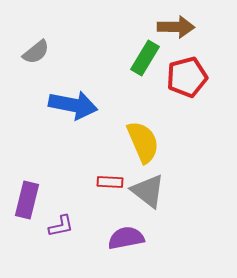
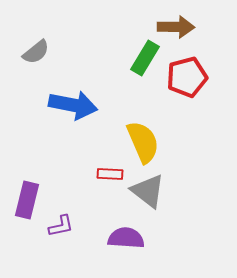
red rectangle: moved 8 px up
purple semicircle: rotated 15 degrees clockwise
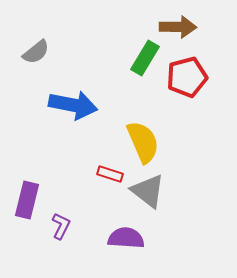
brown arrow: moved 2 px right
red rectangle: rotated 15 degrees clockwise
purple L-shape: rotated 52 degrees counterclockwise
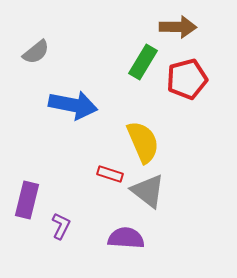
green rectangle: moved 2 px left, 4 px down
red pentagon: moved 2 px down
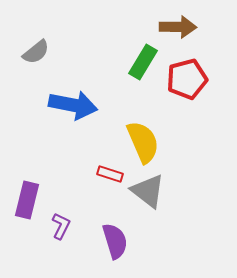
purple semicircle: moved 11 px left, 3 px down; rotated 69 degrees clockwise
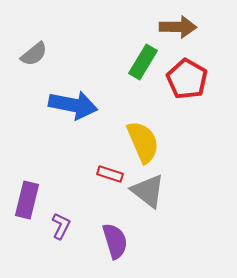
gray semicircle: moved 2 px left, 2 px down
red pentagon: rotated 27 degrees counterclockwise
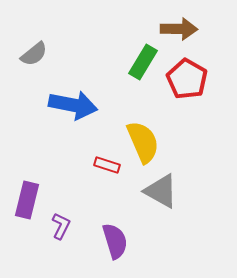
brown arrow: moved 1 px right, 2 px down
red rectangle: moved 3 px left, 9 px up
gray triangle: moved 13 px right; rotated 9 degrees counterclockwise
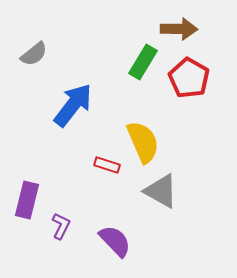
red pentagon: moved 2 px right, 1 px up
blue arrow: rotated 63 degrees counterclockwise
purple semicircle: rotated 27 degrees counterclockwise
